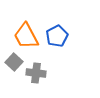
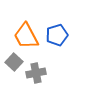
blue pentagon: moved 1 px up; rotated 10 degrees clockwise
gray cross: rotated 18 degrees counterclockwise
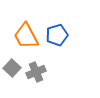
gray square: moved 2 px left, 6 px down
gray cross: moved 1 px up; rotated 12 degrees counterclockwise
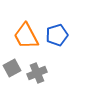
gray square: rotated 18 degrees clockwise
gray cross: moved 1 px right, 1 px down
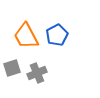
blue pentagon: rotated 10 degrees counterclockwise
gray square: rotated 12 degrees clockwise
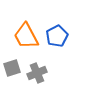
blue pentagon: moved 1 px down
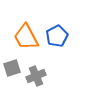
orange trapezoid: moved 1 px down
gray cross: moved 1 px left, 3 px down
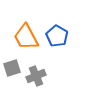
blue pentagon: rotated 15 degrees counterclockwise
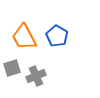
orange trapezoid: moved 2 px left
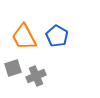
gray square: moved 1 px right
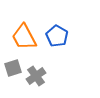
gray cross: rotated 12 degrees counterclockwise
